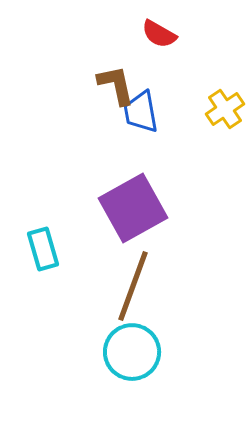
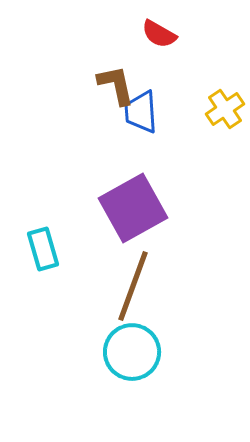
blue trapezoid: rotated 6 degrees clockwise
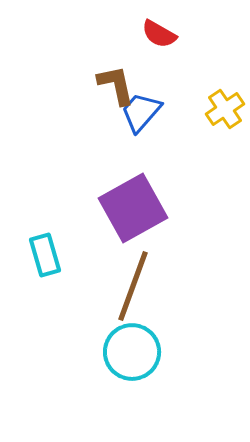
blue trapezoid: rotated 45 degrees clockwise
cyan rectangle: moved 2 px right, 6 px down
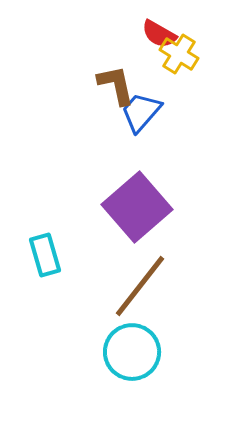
yellow cross: moved 46 px left, 55 px up; rotated 24 degrees counterclockwise
purple square: moved 4 px right, 1 px up; rotated 12 degrees counterclockwise
brown line: moved 7 px right; rotated 18 degrees clockwise
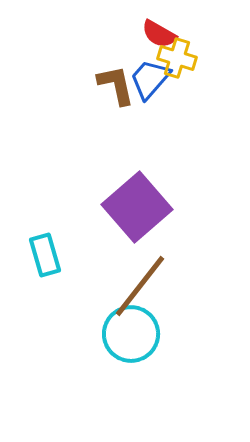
yellow cross: moved 2 px left, 4 px down; rotated 15 degrees counterclockwise
blue trapezoid: moved 9 px right, 33 px up
cyan circle: moved 1 px left, 18 px up
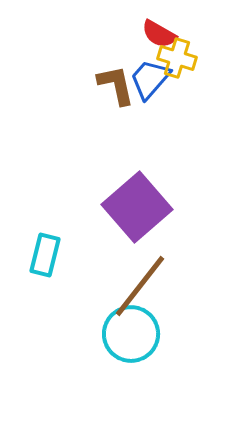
cyan rectangle: rotated 30 degrees clockwise
